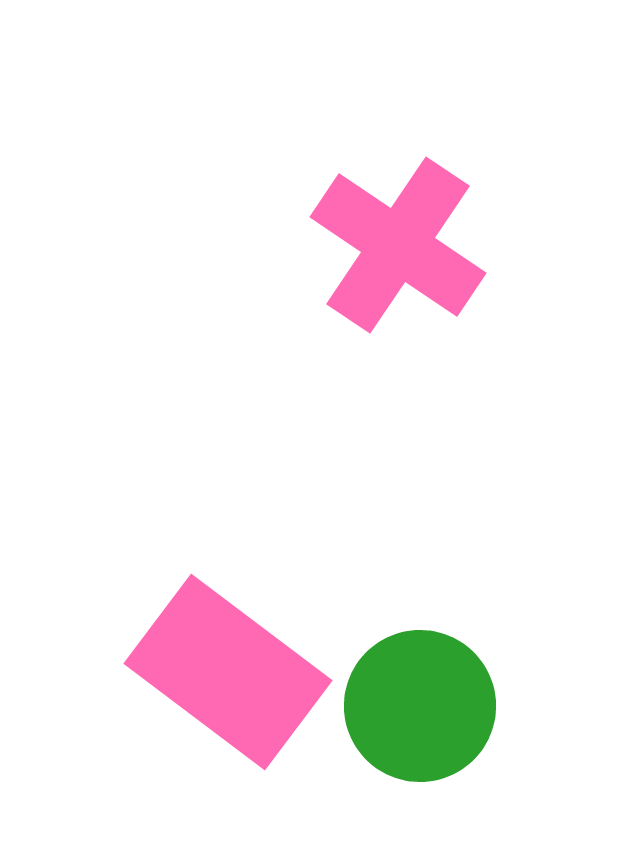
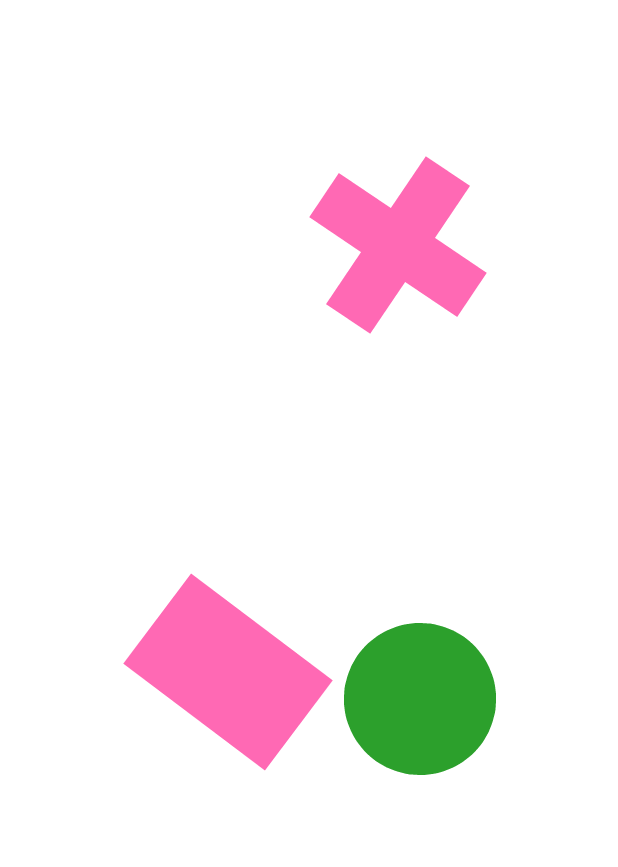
green circle: moved 7 px up
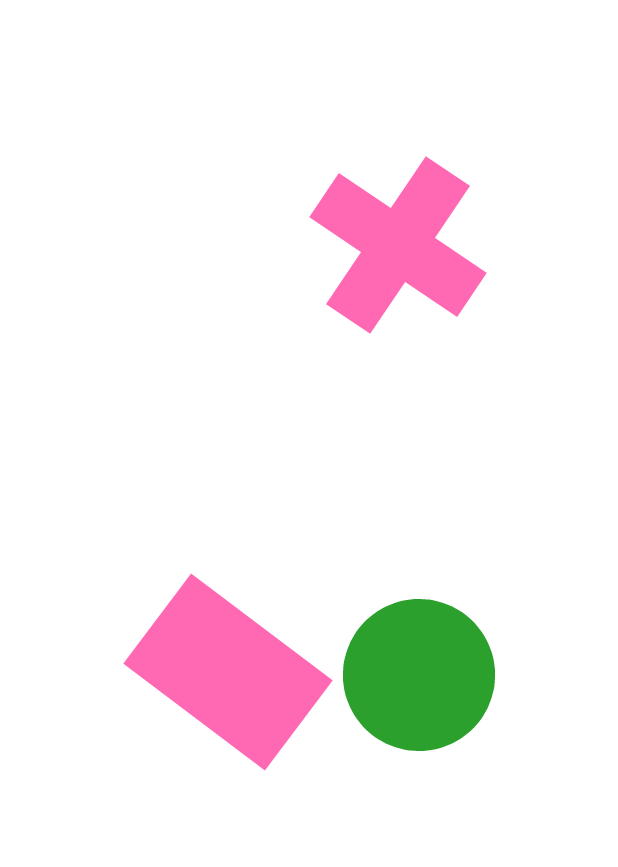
green circle: moved 1 px left, 24 px up
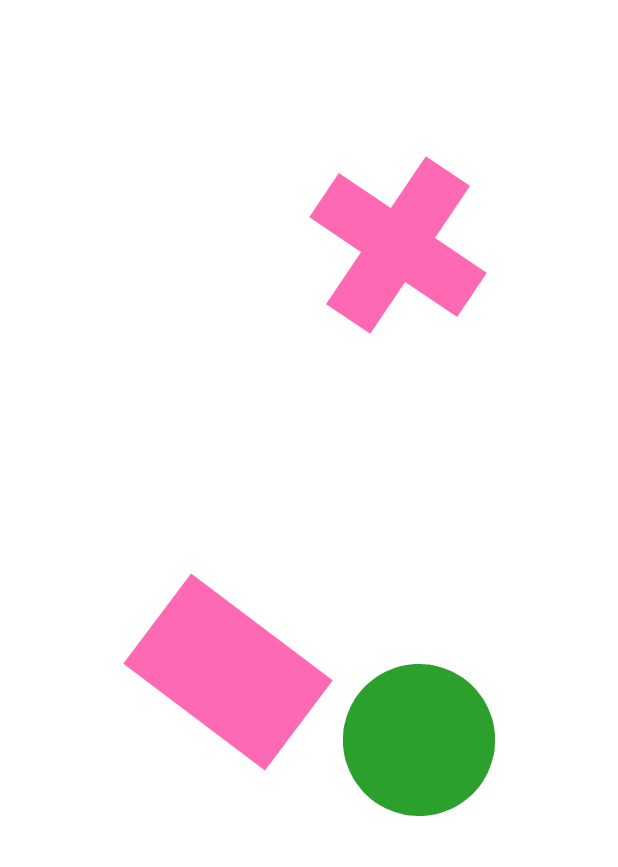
green circle: moved 65 px down
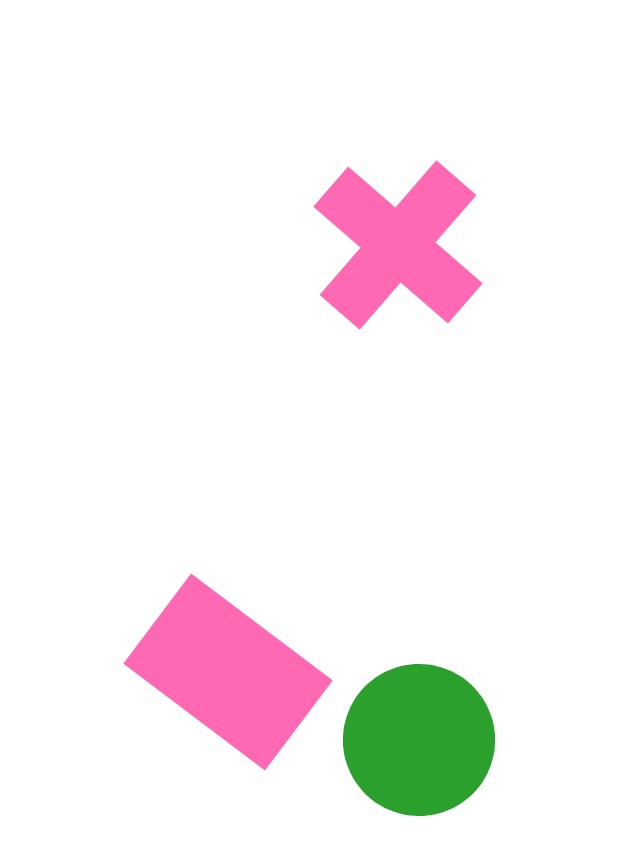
pink cross: rotated 7 degrees clockwise
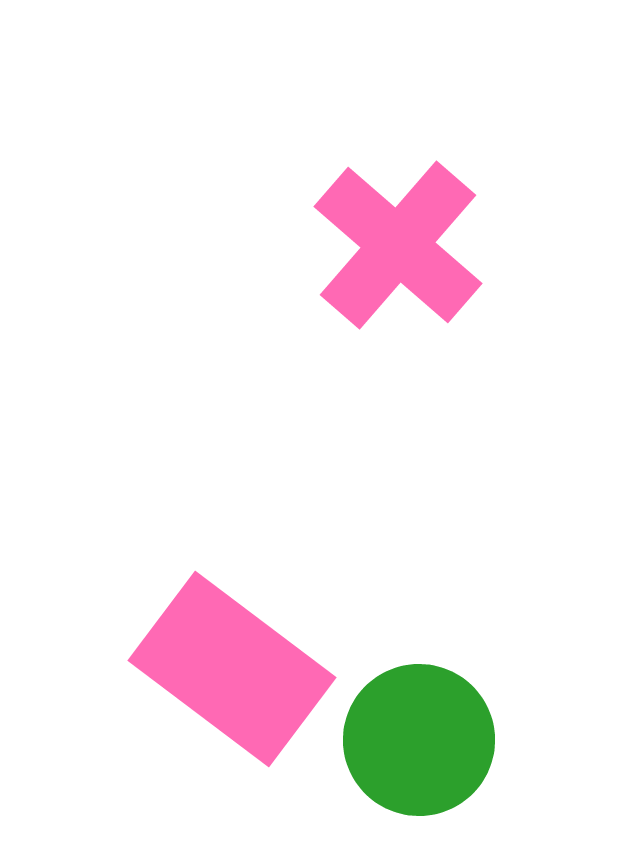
pink rectangle: moved 4 px right, 3 px up
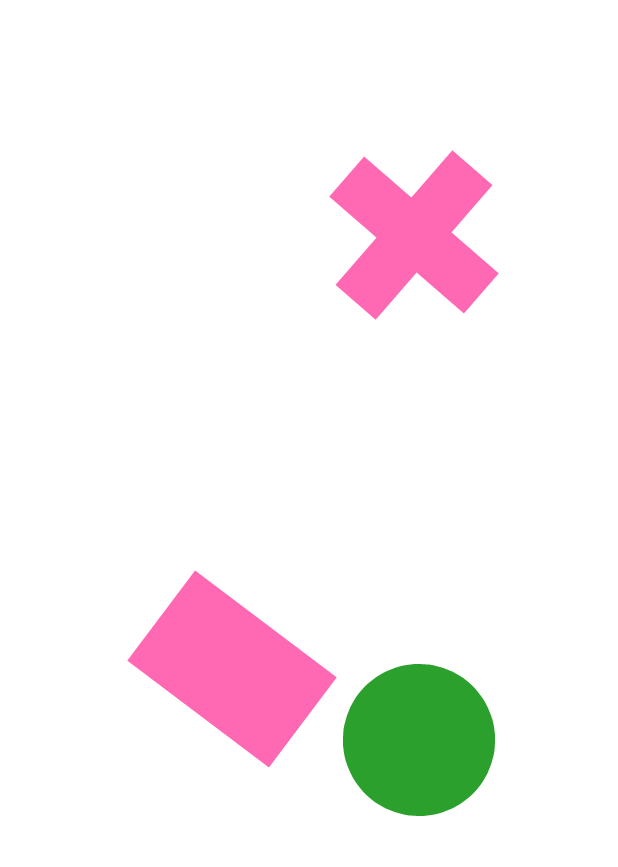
pink cross: moved 16 px right, 10 px up
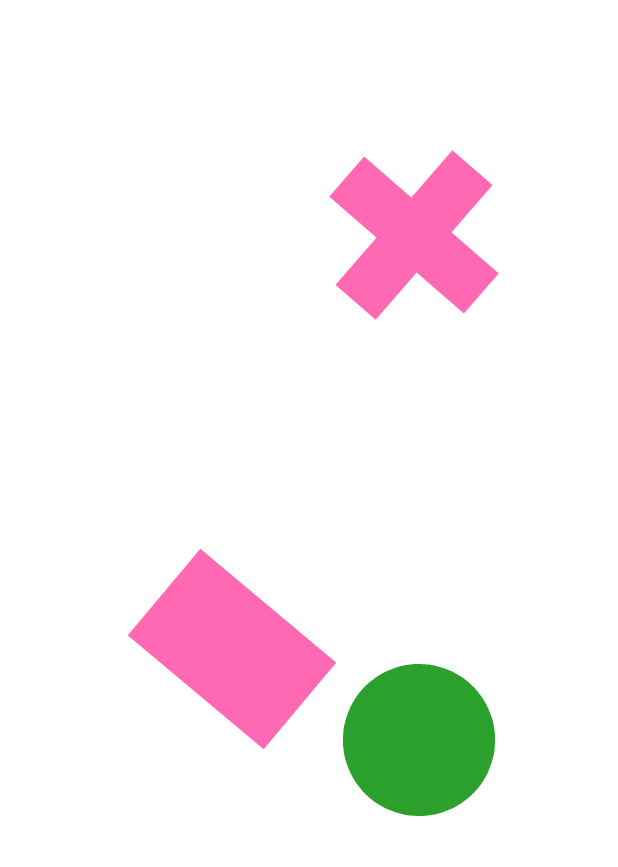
pink rectangle: moved 20 px up; rotated 3 degrees clockwise
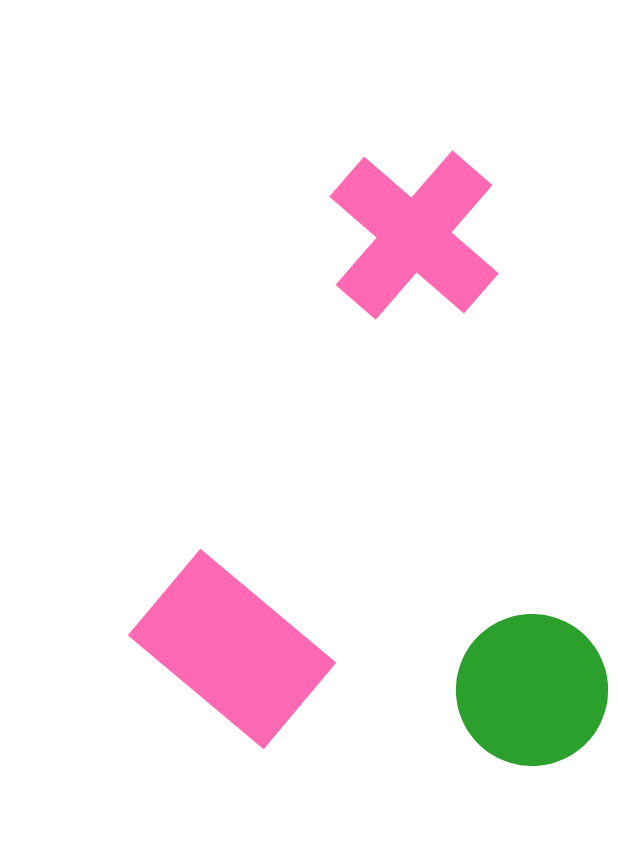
green circle: moved 113 px right, 50 px up
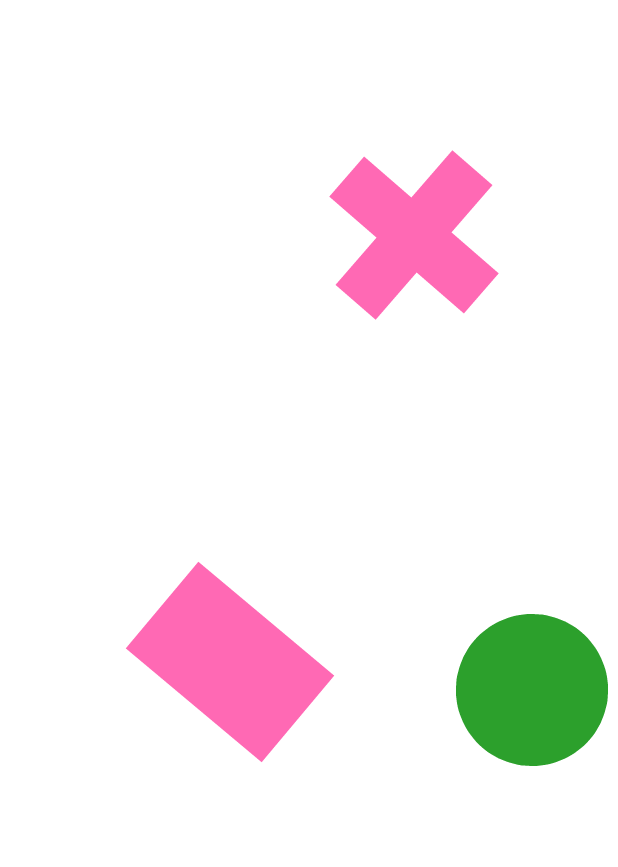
pink rectangle: moved 2 px left, 13 px down
